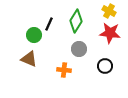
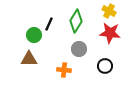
brown triangle: rotated 24 degrees counterclockwise
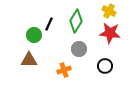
brown triangle: moved 1 px down
orange cross: rotated 24 degrees counterclockwise
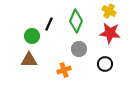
green diamond: rotated 10 degrees counterclockwise
green circle: moved 2 px left, 1 px down
black circle: moved 2 px up
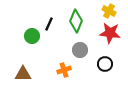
gray circle: moved 1 px right, 1 px down
brown triangle: moved 6 px left, 14 px down
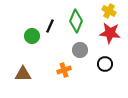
black line: moved 1 px right, 2 px down
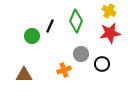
red star: rotated 15 degrees counterclockwise
gray circle: moved 1 px right, 4 px down
black circle: moved 3 px left
brown triangle: moved 1 px right, 1 px down
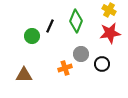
yellow cross: moved 1 px up
orange cross: moved 1 px right, 2 px up
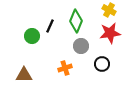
gray circle: moved 8 px up
